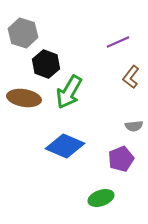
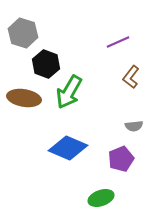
blue diamond: moved 3 px right, 2 px down
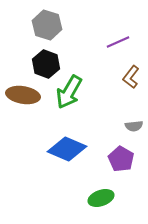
gray hexagon: moved 24 px right, 8 px up
brown ellipse: moved 1 px left, 3 px up
blue diamond: moved 1 px left, 1 px down
purple pentagon: rotated 20 degrees counterclockwise
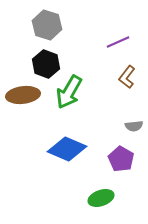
brown L-shape: moved 4 px left
brown ellipse: rotated 16 degrees counterclockwise
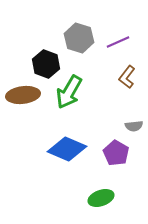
gray hexagon: moved 32 px right, 13 px down
purple pentagon: moved 5 px left, 6 px up
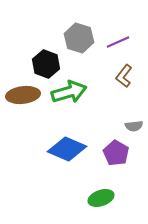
brown L-shape: moved 3 px left, 1 px up
green arrow: rotated 136 degrees counterclockwise
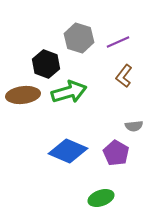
blue diamond: moved 1 px right, 2 px down
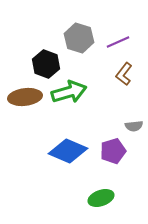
brown L-shape: moved 2 px up
brown ellipse: moved 2 px right, 2 px down
purple pentagon: moved 3 px left, 2 px up; rotated 25 degrees clockwise
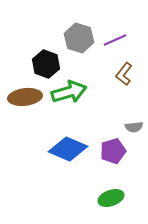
purple line: moved 3 px left, 2 px up
gray semicircle: moved 1 px down
blue diamond: moved 2 px up
green ellipse: moved 10 px right
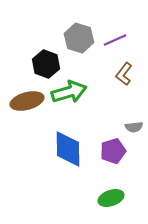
brown ellipse: moved 2 px right, 4 px down; rotated 8 degrees counterclockwise
blue diamond: rotated 66 degrees clockwise
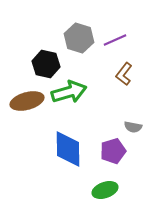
black hexagon: rotated 8 degrees counterclockwise
gray semicircle: moved 1 px left; rotated 18 degrees clockwise
green ellipse: moved 6 px left, 8 px up
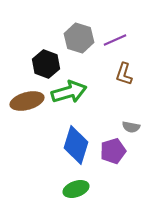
black hexagon: rotated 8 degrees clockwise
brown L-shape: rotated 20 degrees counterclockwise
gray semicircle: moved 2 px left
blue diamond: moved 8 px right, 4 px up; rotated 18 degrees clockwise
green ellipse: moved 29 px left, 1 px up
